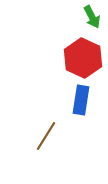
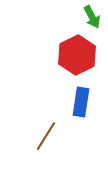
red hexagon: moved 6 px left, 3 px up; rotated 9 degrees clockwise
blue rectangle: moved 2 px down
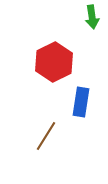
green arrow: rotated 20 degrees clockwise
red hexagon: moved 23 px left, 7 px down
